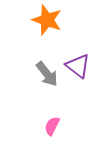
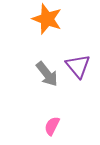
orange star: moved 1 px up
purple triangle: rotated 12 degrees clockwise
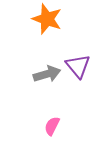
gray arrow: rotated 68 degrees counterclockwise
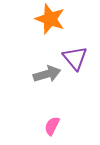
orange star: moved 3 px right
purple triangle: moved 3 px left, 8 px up
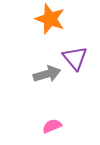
pink semicircle: rotated 42 degrees clockwise
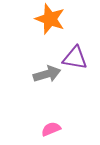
purple triangle: rotated 40 degrees counterclockwise
pink semicircle: moved 1 px left, 3 px down
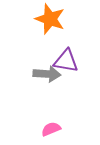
purple triangle: moved 9 px left, 3 px down
gray arrow: rotated 20 degrees clockwise
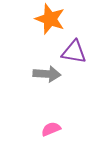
purple triangle: moved 8 px right, 9 px up
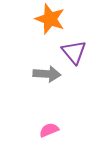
purple triangle: rotated 40 degrees clockwise
pink semicircle: moved 2 px left, 1 px down
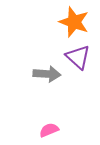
orange star: moved 24 px right, 3 px down
purple triangle: moved 4 px right, 5 px down; rotated 8 degrees counterclockwise
